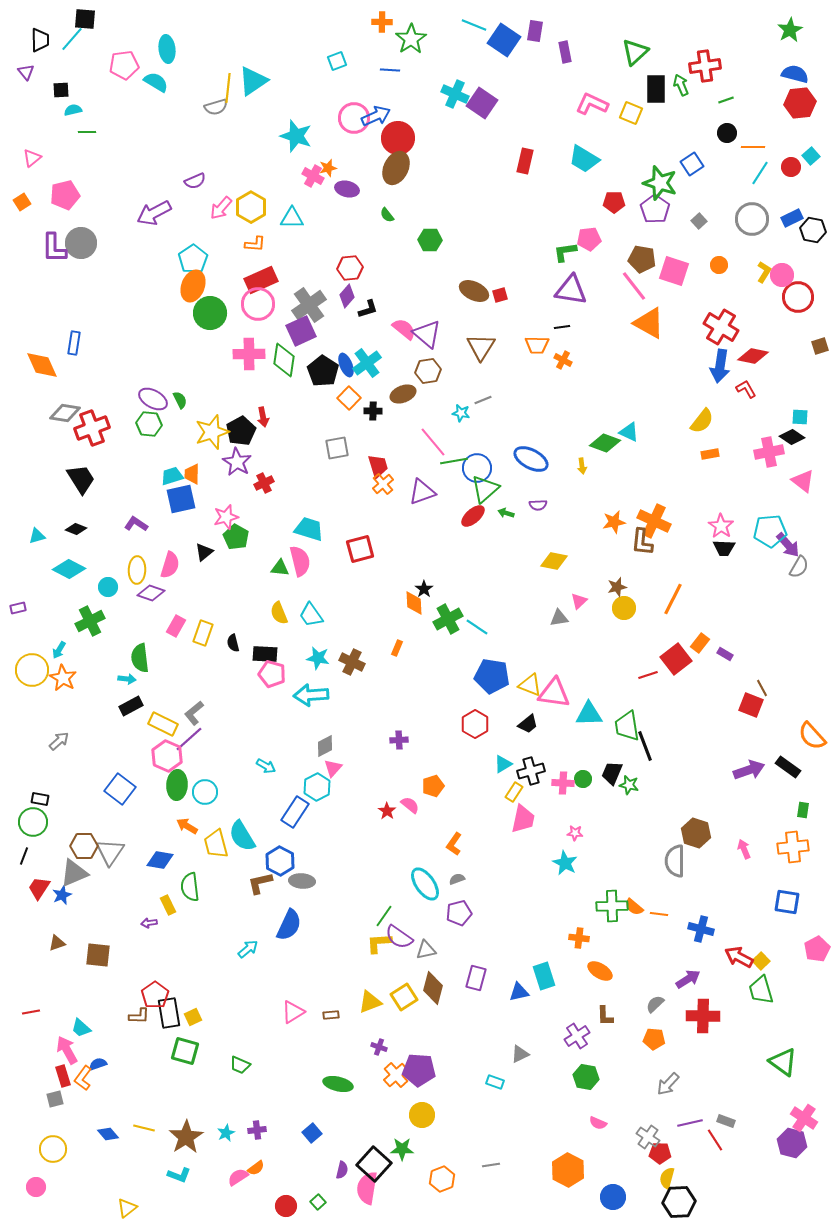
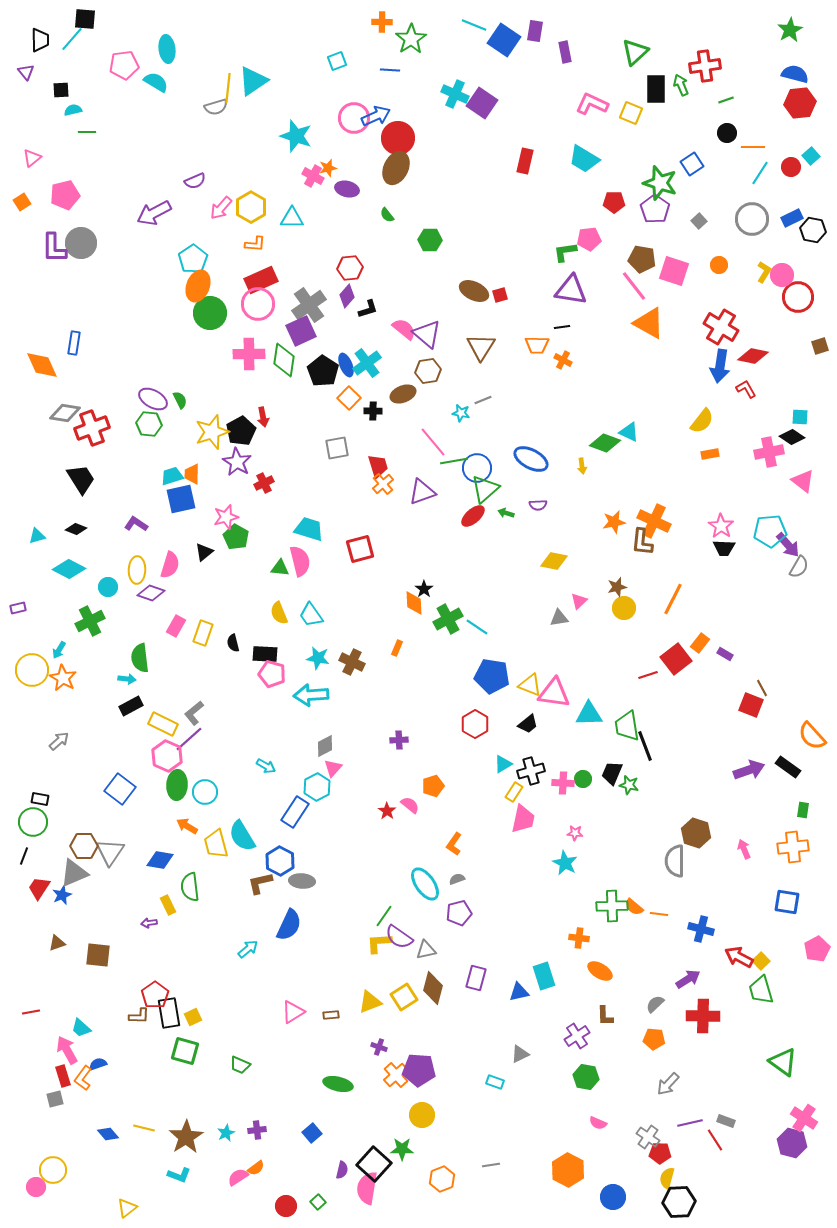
orange ellipse at (193, 286): moved 5 px right
yellow circle at (53, 1149): moved 21 px down
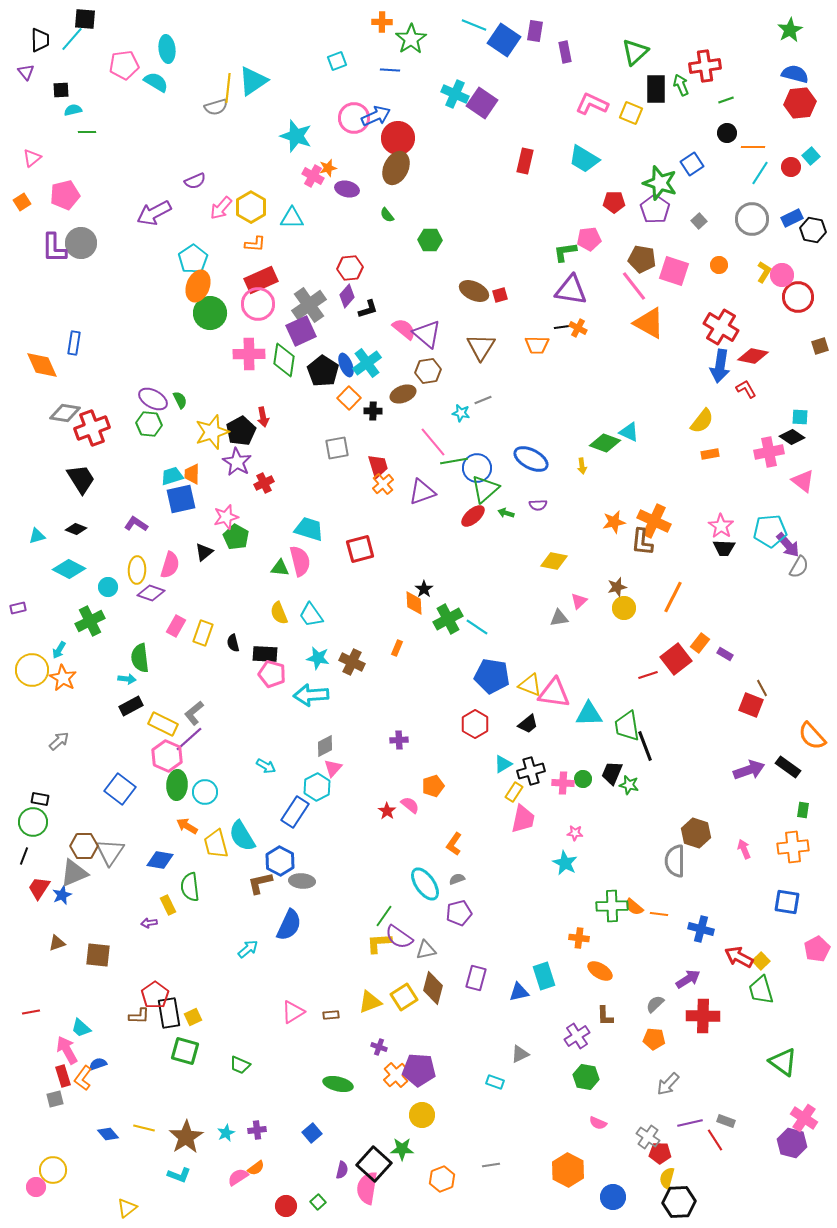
orange cross at (563, 360): moved 15 px right, 32 px up
orange line at (673, 599): moved 2 px up
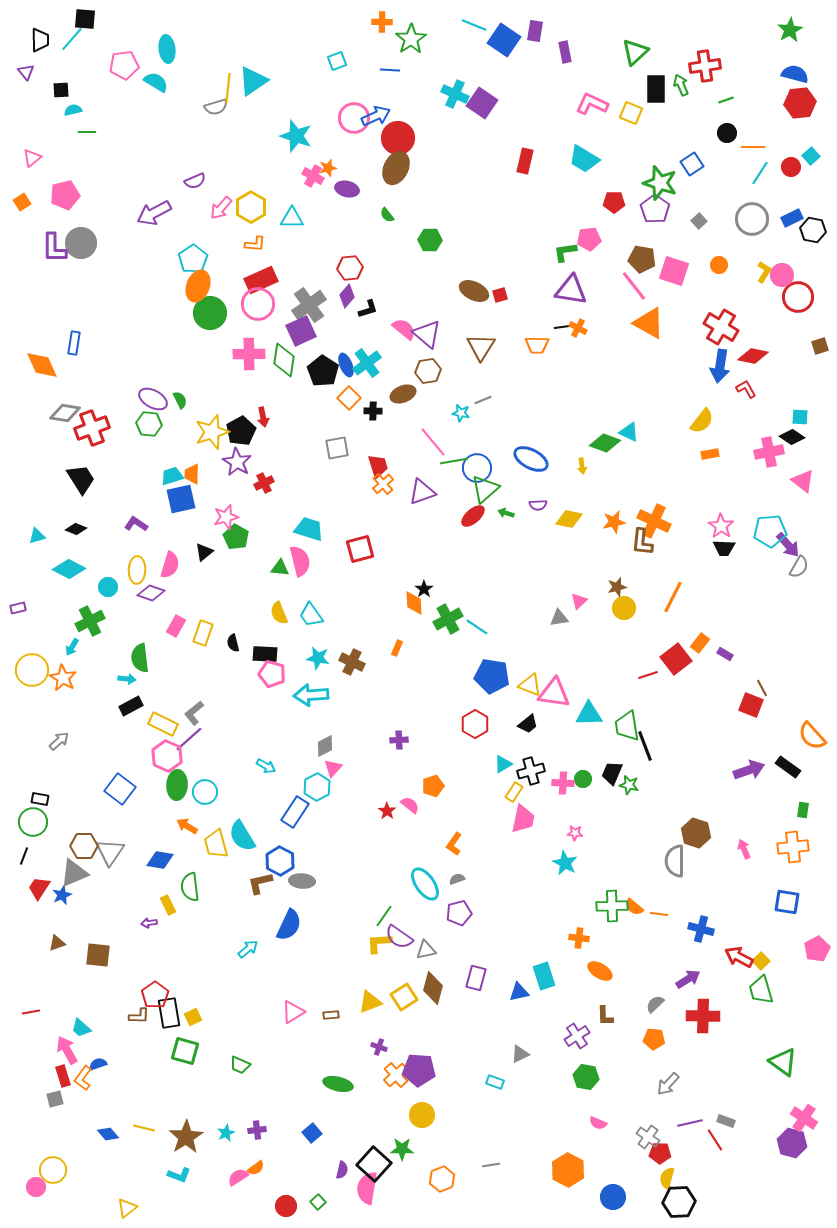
yellow diamond at (554, 561): moved 15 px right, 42 px up
cyan arrow at (59, 650): moved 13 px right, 3 px up
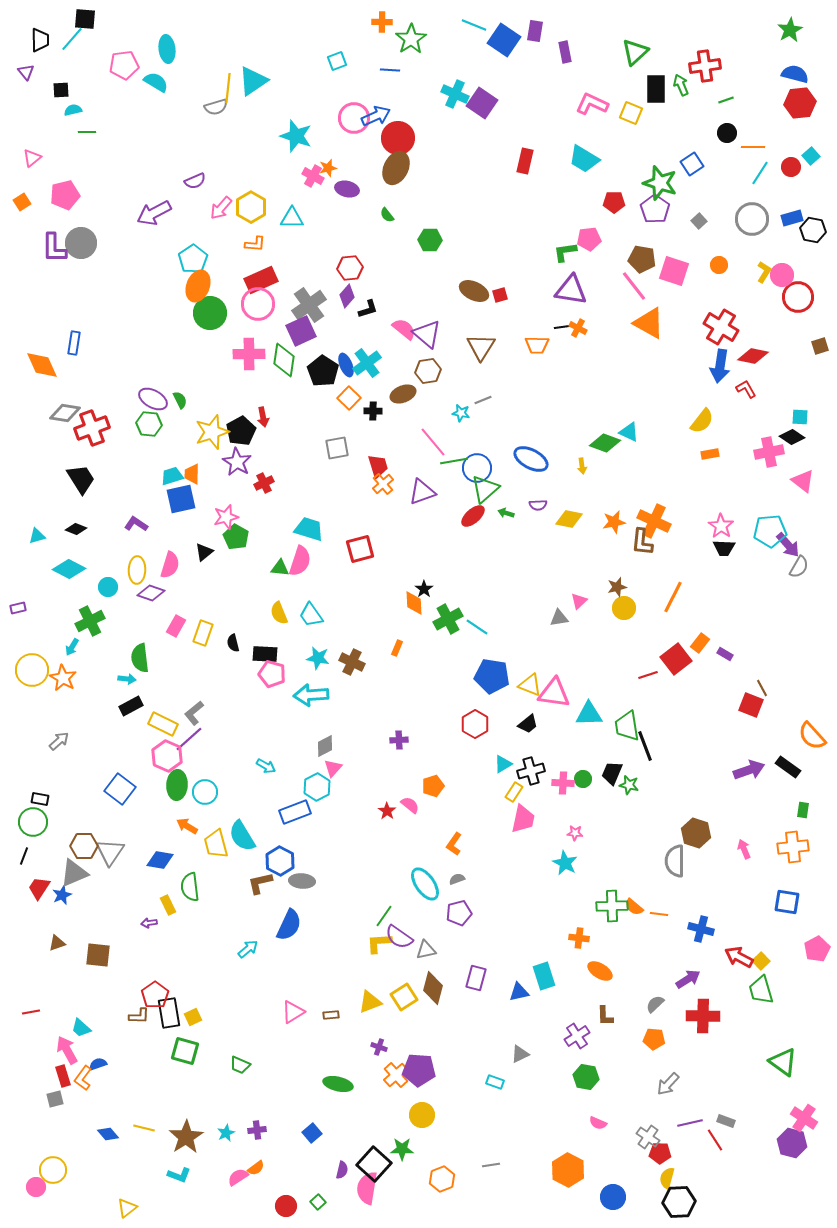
blue rectangle at (792, 218): rotated 10 degrees clockwise
pink semicircle at (300, 561): rotated 32 degrees clockwise
blue rectangle at (295, 812): rotated 36 degrees clockwise
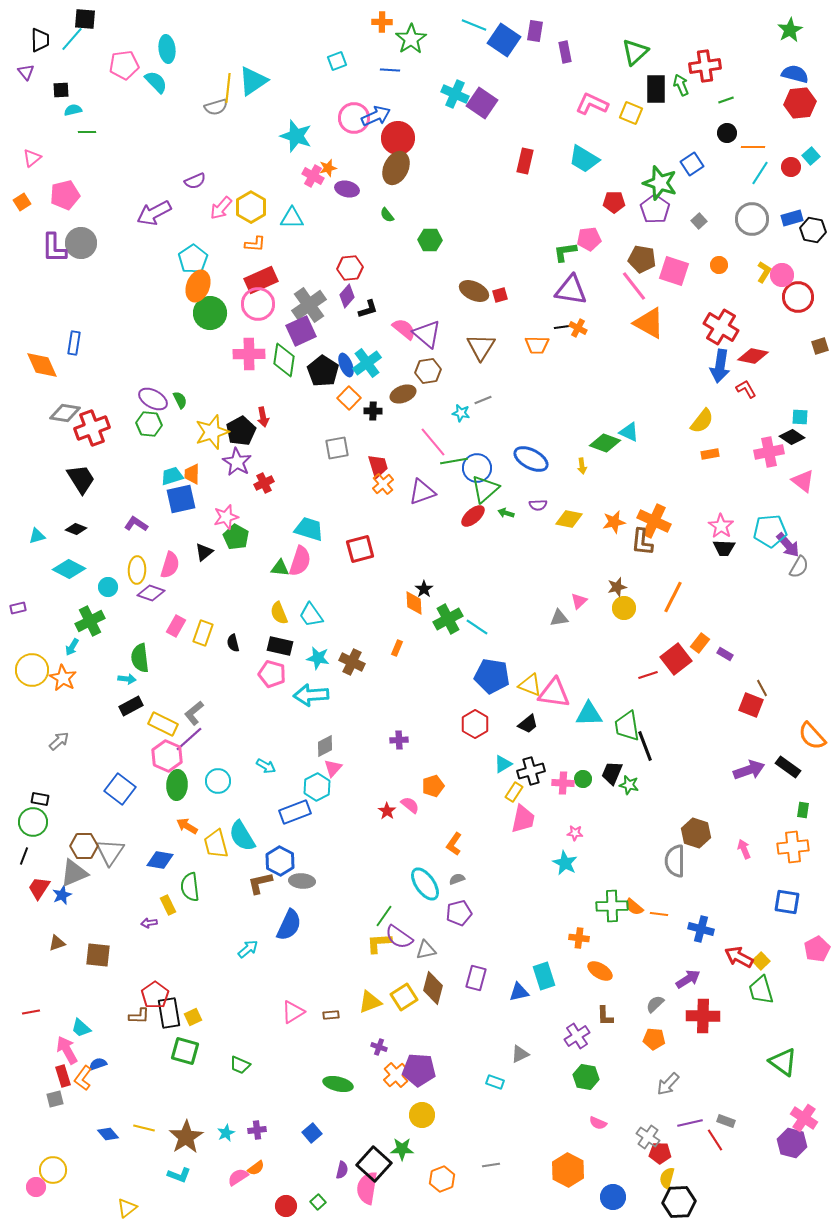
cyan semicircle at (156, 82): rotated 15 degrees clockwise
black rectangle at (265, 654): moved 15 px right, 8 px up; rotated 10 degrees clockwise
cyan circle at (205, 792): moved 13 px right, 11 px up
